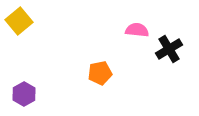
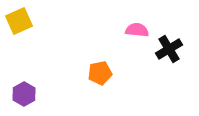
yellow square: rotated 16 degrees clockwise
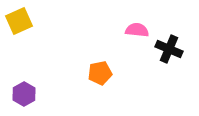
black cross: rotated 36 degrees counterclockwise
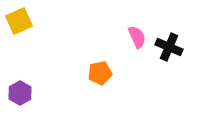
pink semicircle: moved 7 px down; rotated 60 degrees clockwise
black cross: moved 2 px up
purple hexagon: moved 4 px left, 1 px up
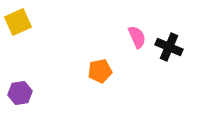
yellow square: moved 1 px left, 1 px down
orange pentagon: moved 2 px up
purple hexagon: rotated 20 degrees clockwise
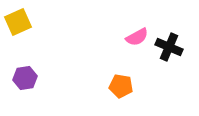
pink semicircle: rotated 85 degrees clockwise
orange pentagon: moved 21 px right, 15 px down; rotated 20 degrees clockwise
purple hexagon: moved 5 px right, 15 px up
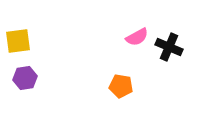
yellow square: moved 19 px down; rotated 16 degrees clockwise
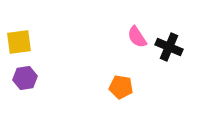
pink semicircle: rotated 85 degrees clockwise
yellow square: moved 1 px right, 1 px down
orange pentagon: moved 1 px down
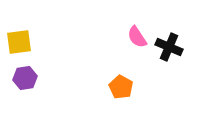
orange pentagon: rotated 20 degrees clockwise
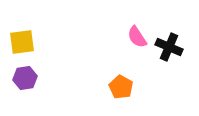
yellow square: moved 3 px right
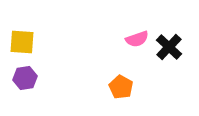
pink semicircle: moved 2 px down; rotated 75 degrees counterclockwise
yellow square: rotated 12 degrees clockwise
black cross: rotated 20 degrees clockwise
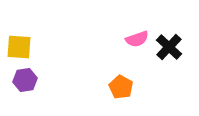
yellow square: moved 3 px left, 5 px down
purple hexagon: moved 2 px down
